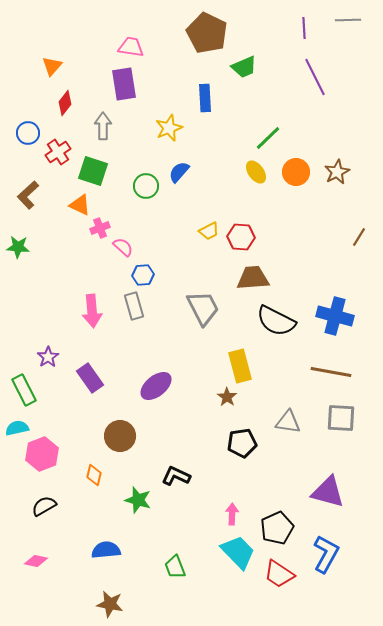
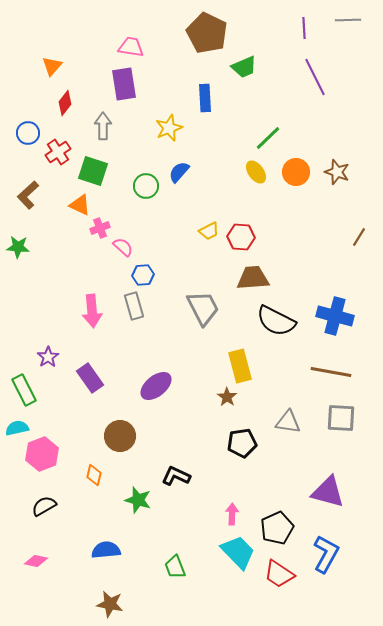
brown star at (337, 172): rotated 25 degrees counterclockwise
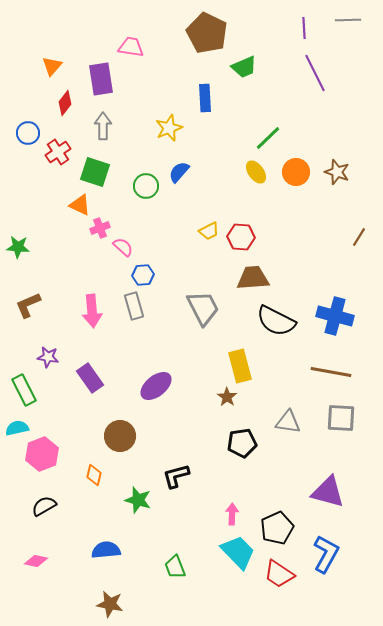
purple line at (315, 77): moved 4 px up
purple rectangle at (124, 84): moved 23 px left, 5 px up
green square at (93, 171): moved 2 px right, 1 px down
brown L-shape at (28, 195): moved 110 px down; rotated 20 degrees clockwise
purple star at (48, 357): rotated 30 degrees counterclockwise
black L-shape at (176, 476): rotated 40 degrees counterclockwise
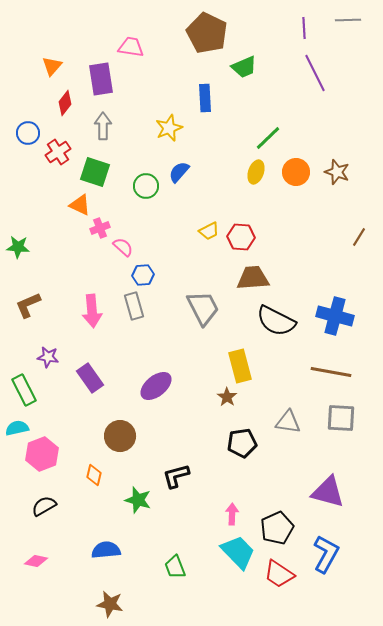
yellow ellipse at (256, 172): rotated 55 degrees clockwise
